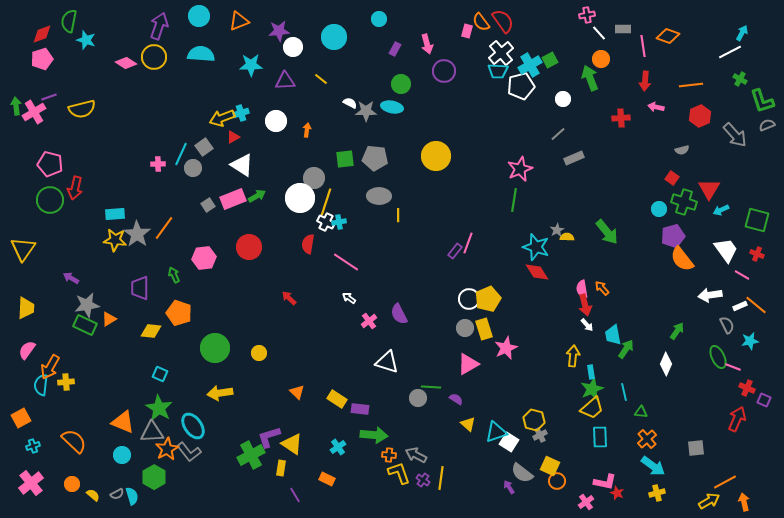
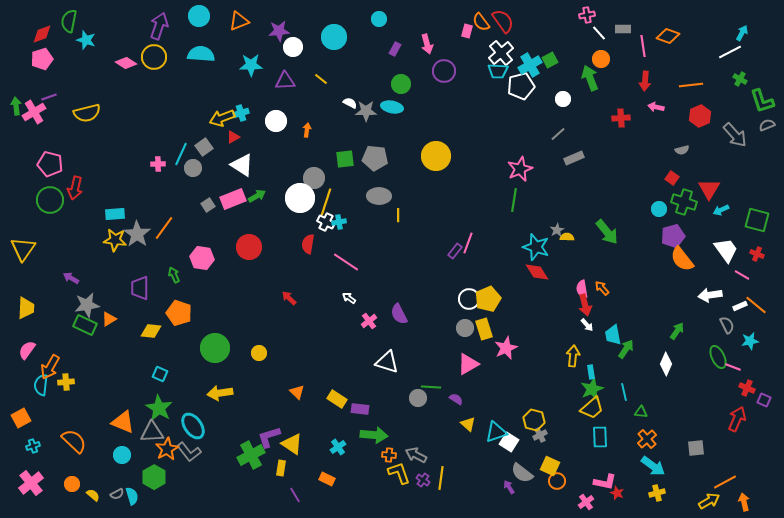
yellow semicircle at (82, 109): moved 5 px right, 4 px down
pink hexagon at (204, 258): moved 2 px left; rotated 15 degrees clockwise
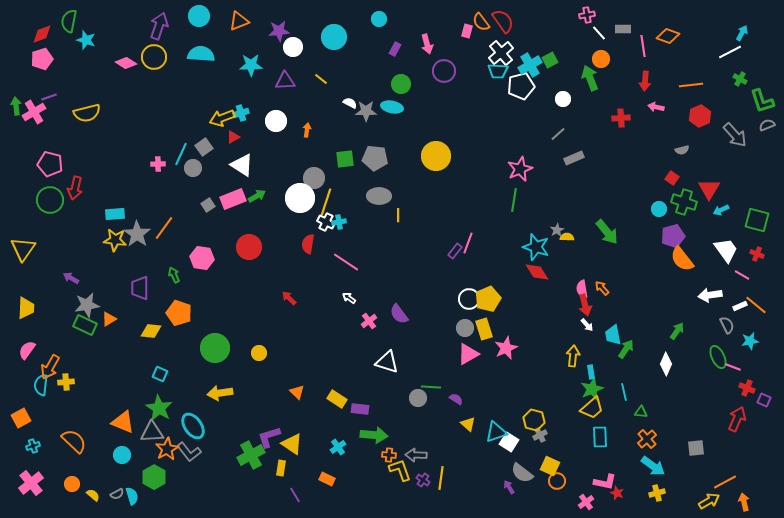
purple semicircle at (399, 314): rotated 10 degrees counterclockwise
pink triangle at (468, 364): moved 10 px up
gray arrow at (416, 455): rotated 25 degrees counterclockwise
yellow L-shape at (399, 473): moved 1 px right, 3 px up
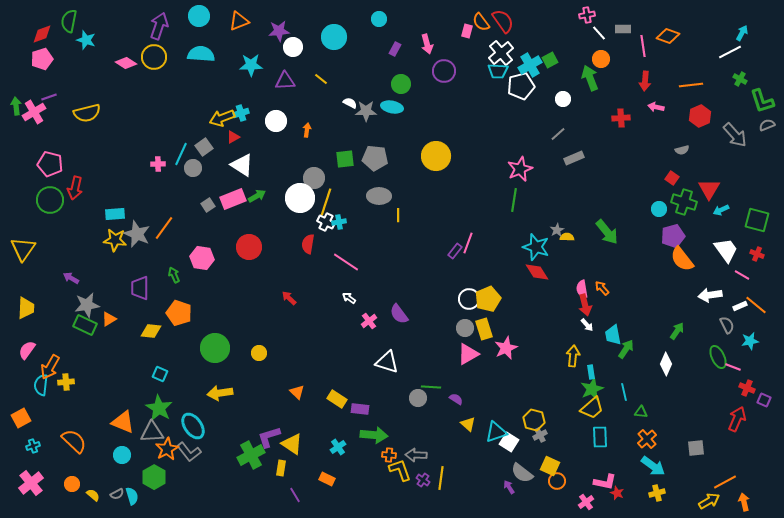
gray star at (137, 234): rotated 12 degrees counterclockwise
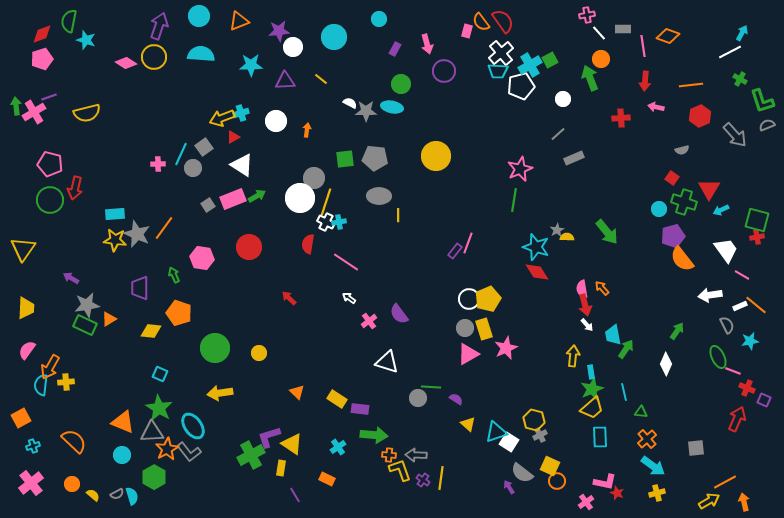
red cross at (757, 254): moved 17 px up; rotated 32 degrees counterclockwise
pink line at (733, 367): moved 4 px down
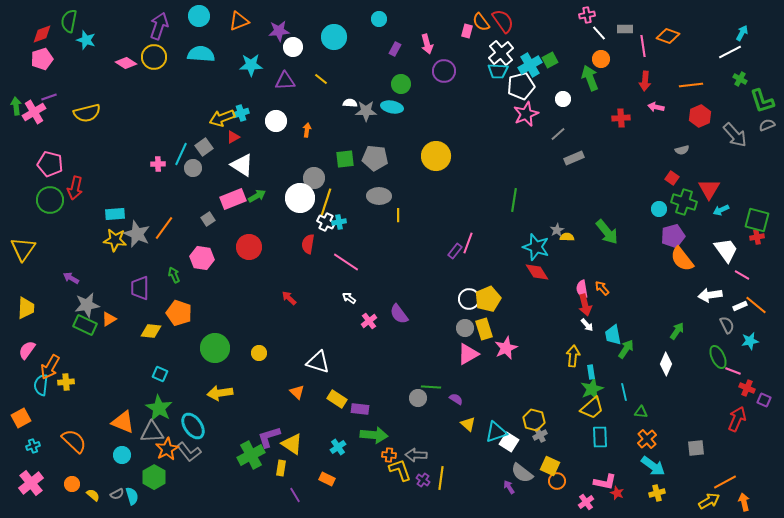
gray rectangle at (623, 29): moved 2 px right
white semicircle at (350, 103): rotated 24 degrees counterclockwise
pink star at (520, 169): moved 6 px right, 55 px up
gray square at (208, 205): moved 14 px down
white triangle at (387, 362): moved 69 px left
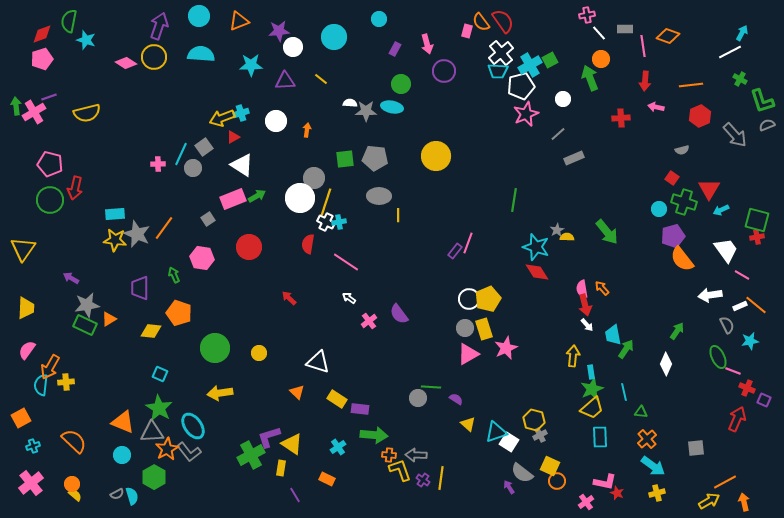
yellow semicircle at (93, 495): moved 18 px left
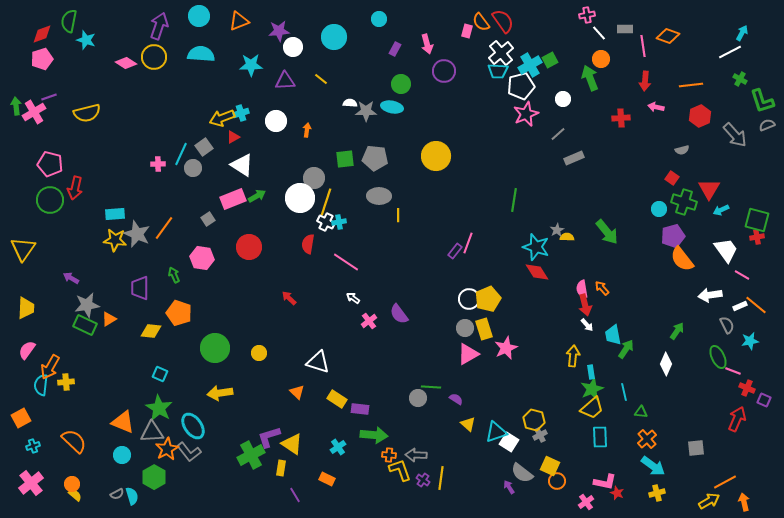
white arrow at (349, 298): moved 4 px right
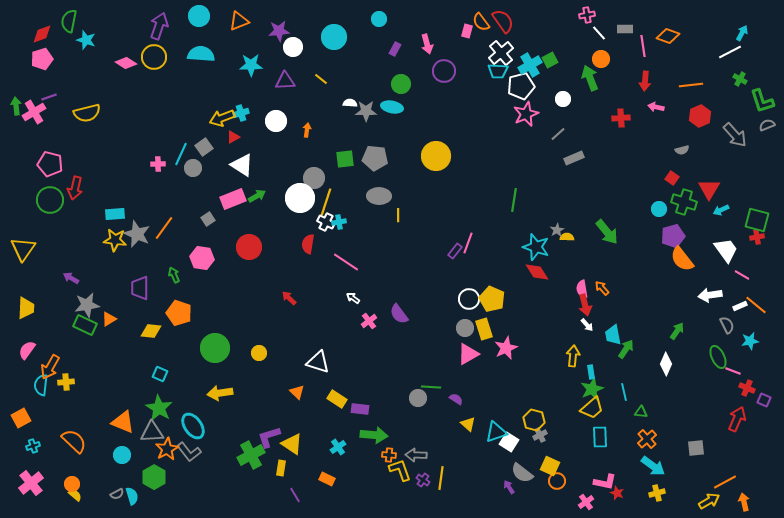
yellow pentagon at (488, 299): moved 4 px right; rotated 25 degrees counterclockwise
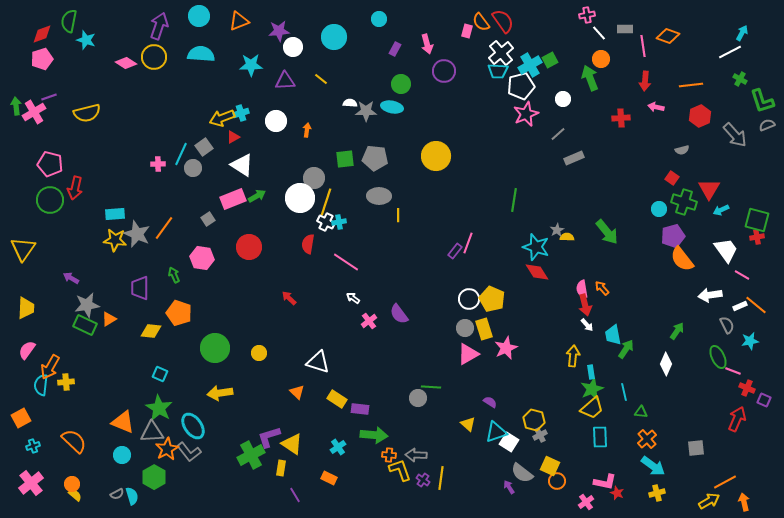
purple semicircle at (456, 399): moved 34 px right, 3 px down
orange rectangle at (327, 479): moved 2 px right, 1 px up
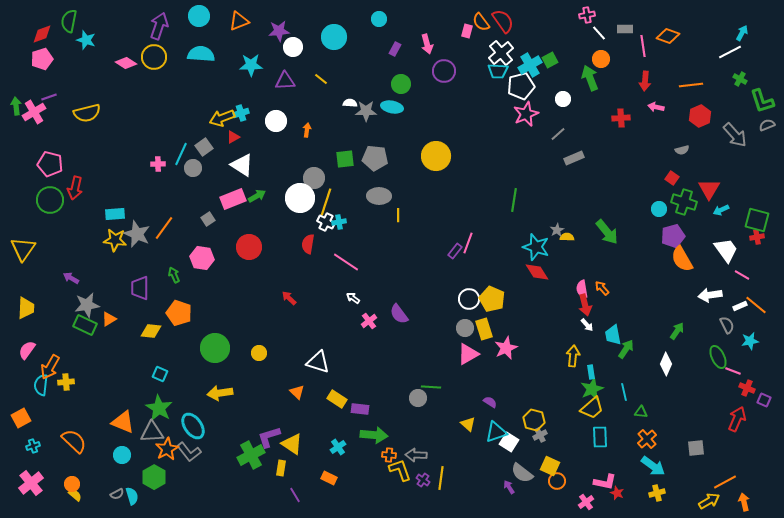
orange semicircle at (682, 259): rotated 8 degrees clockwise
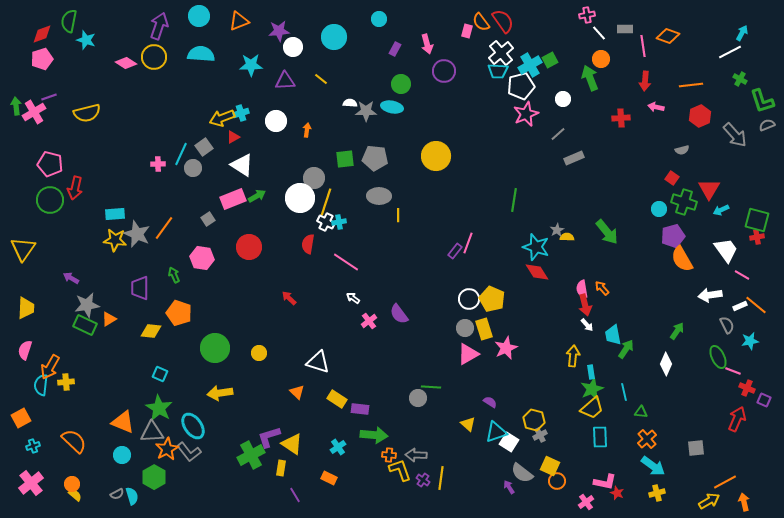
pink semicircle at (27, 350): moved 2 px left; rotated 18 degrees counterclockwise
